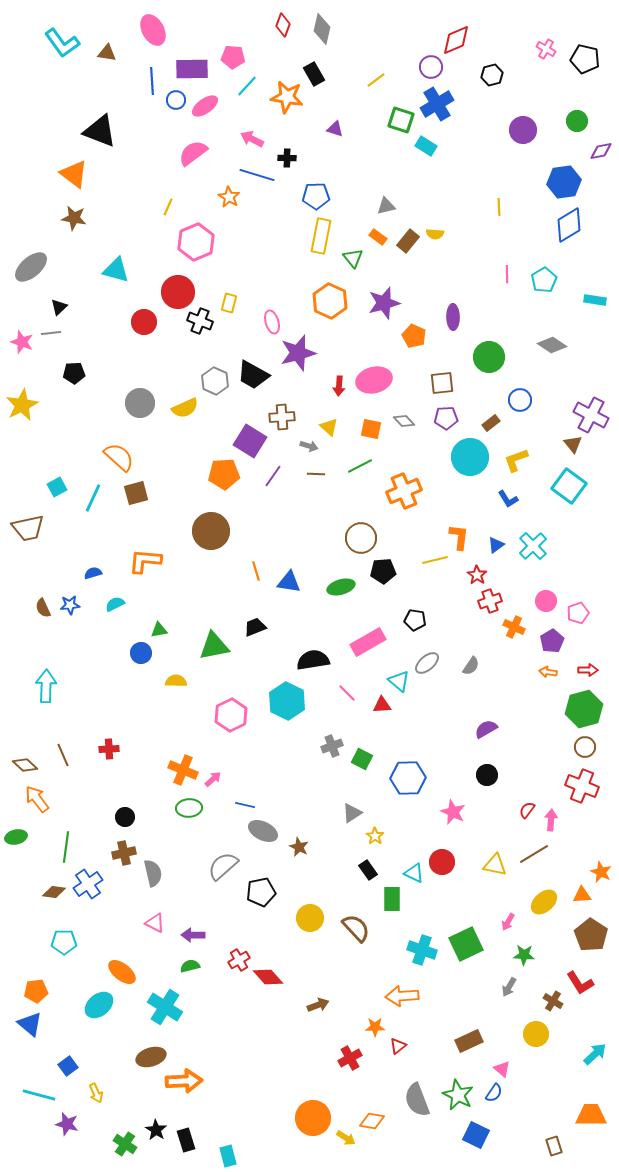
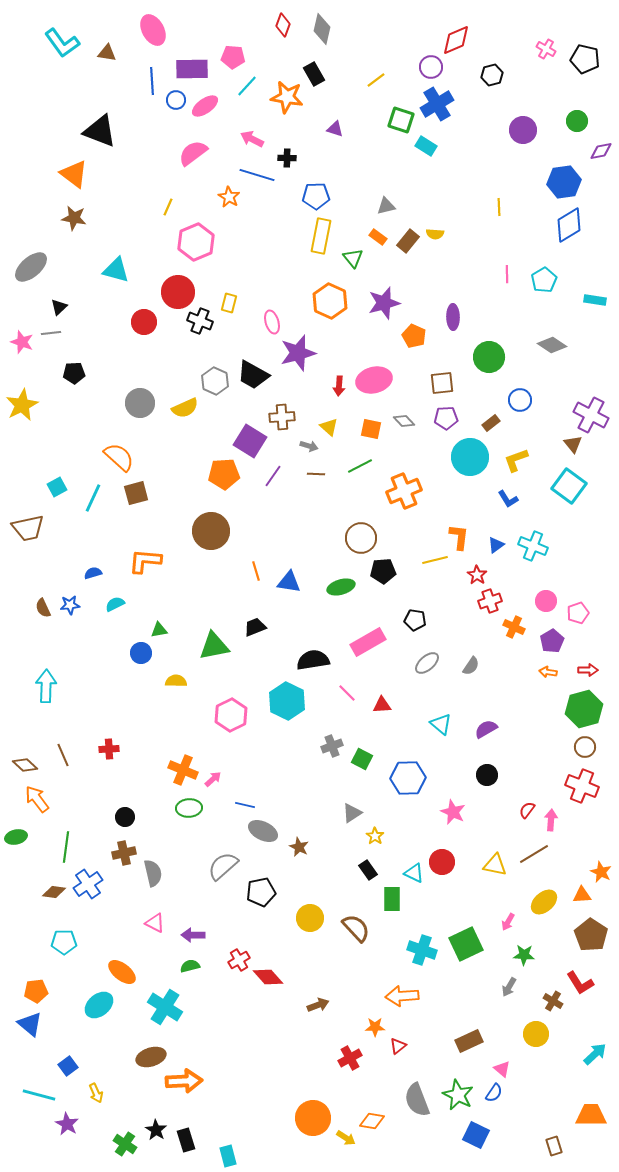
cyan cross at (533, 546): rotated 24 degrees counterclockwise
cyan triangle at (399, 681): moved 42 px right, 43 px down
purple star at (67, 1124): rotated 15 degrees clockwise
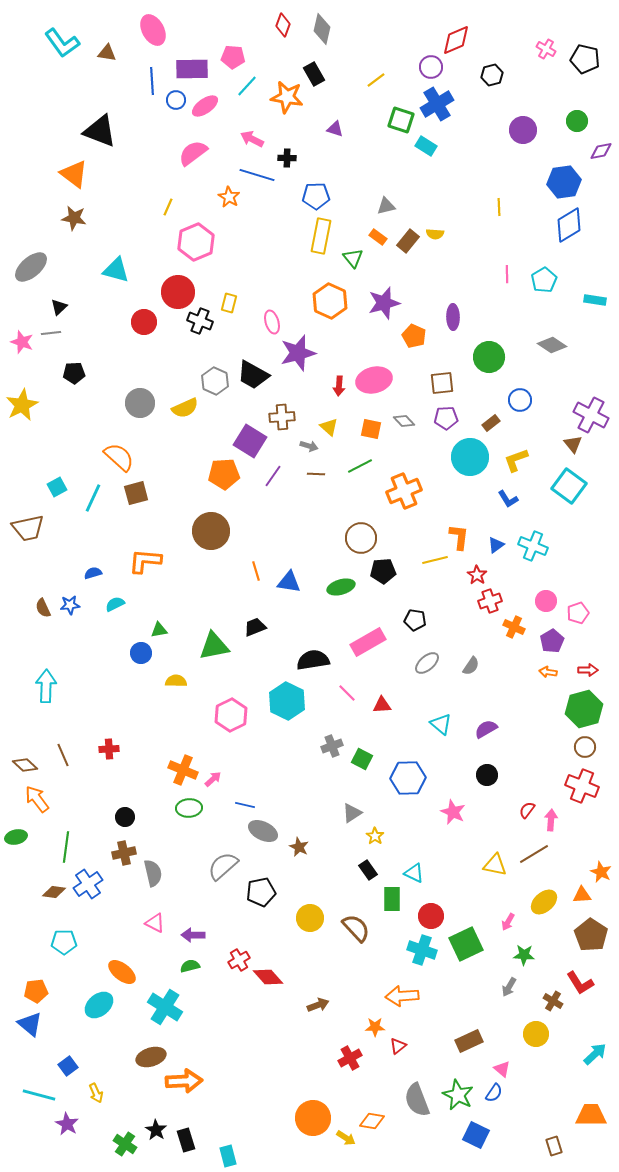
red circle at (442, 862): moved 11 px left, 54 px down
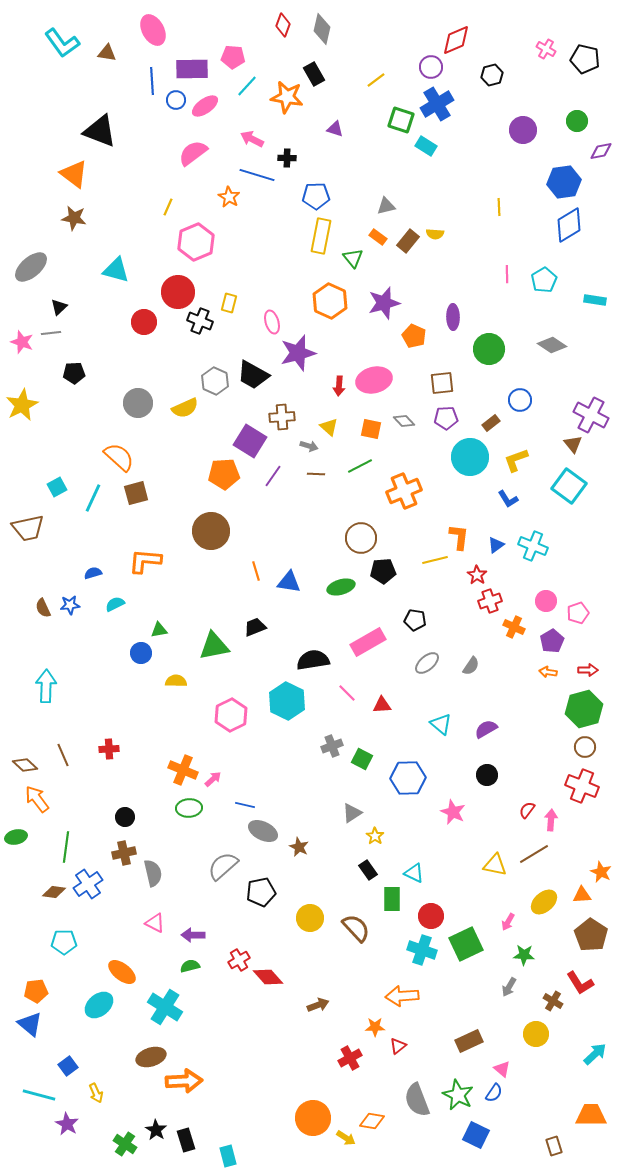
green circle at (489, 357): moved 8 px up
gray circle at (140, 403): moved 2 px left
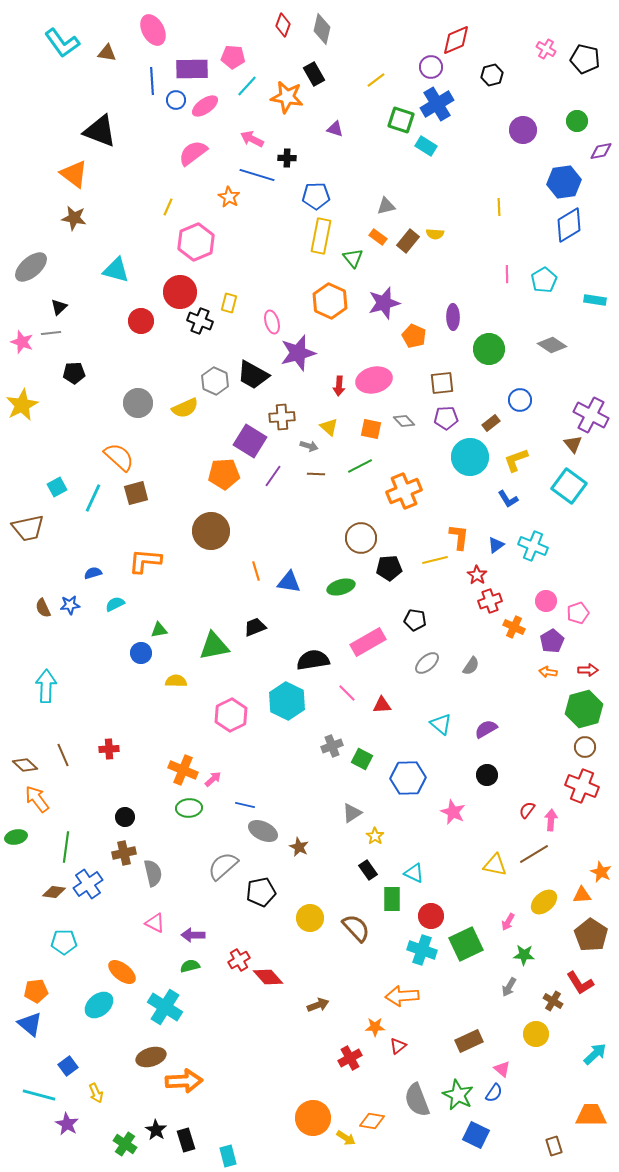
red circle at (178, 292): moved 2 px right
red circle at (144, 322): moved 3 px left, 1 px up
black pentagon at (383, 571): moved 6 px right, 3 px up
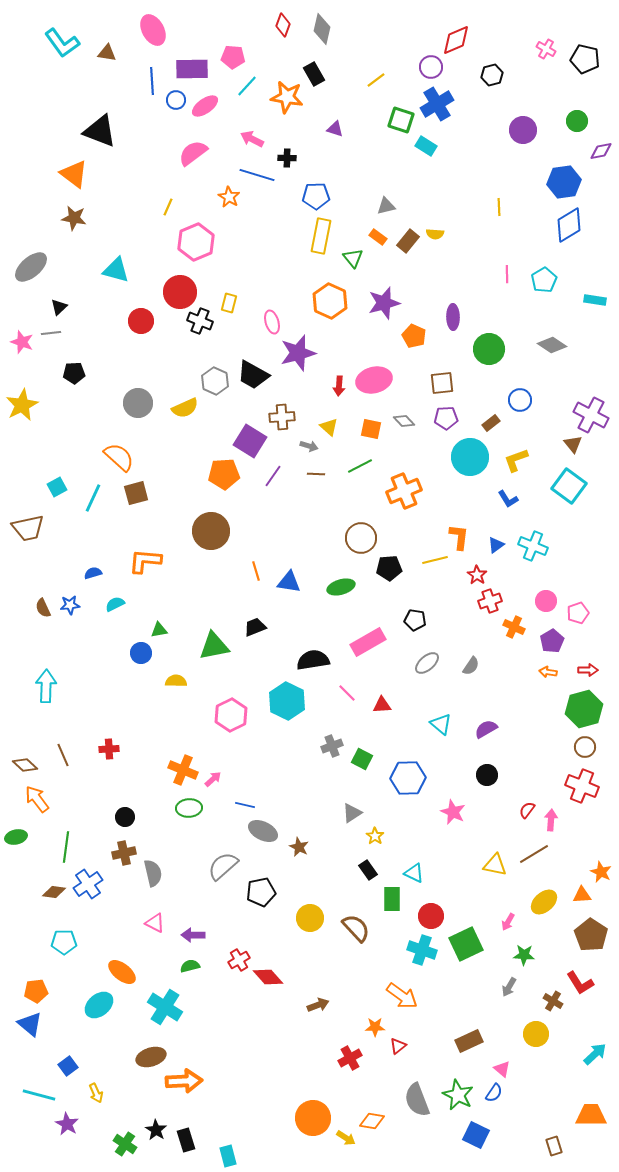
orange arrow at (402, 996): rotated 140 degrees counterclockwise
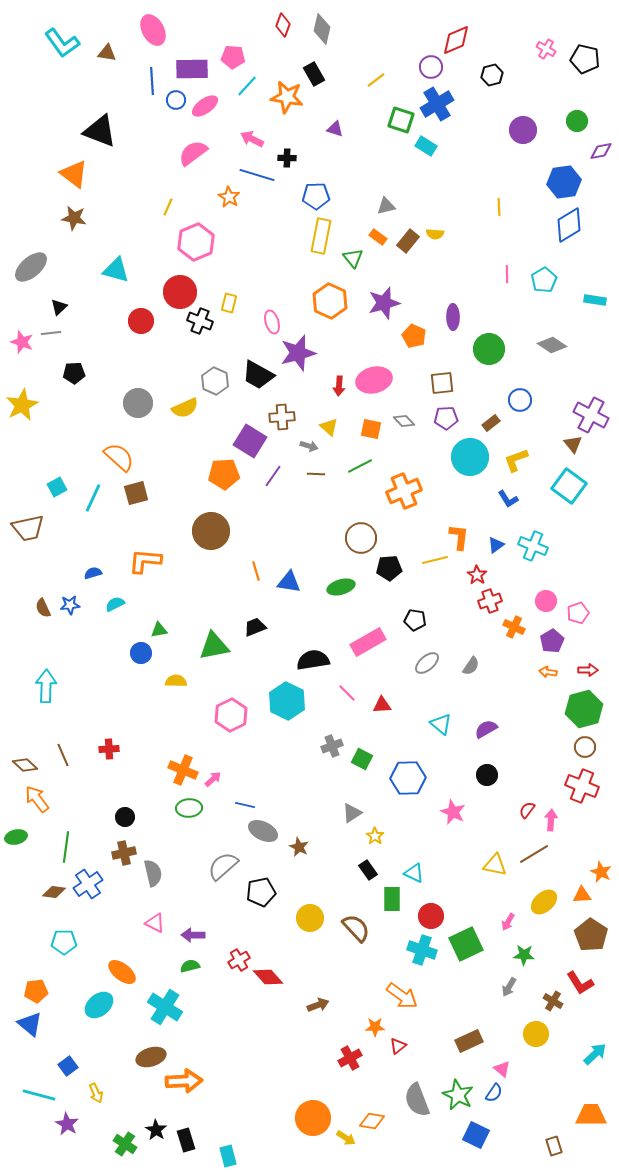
black trapezoid at (253, 375): moved 5 px right
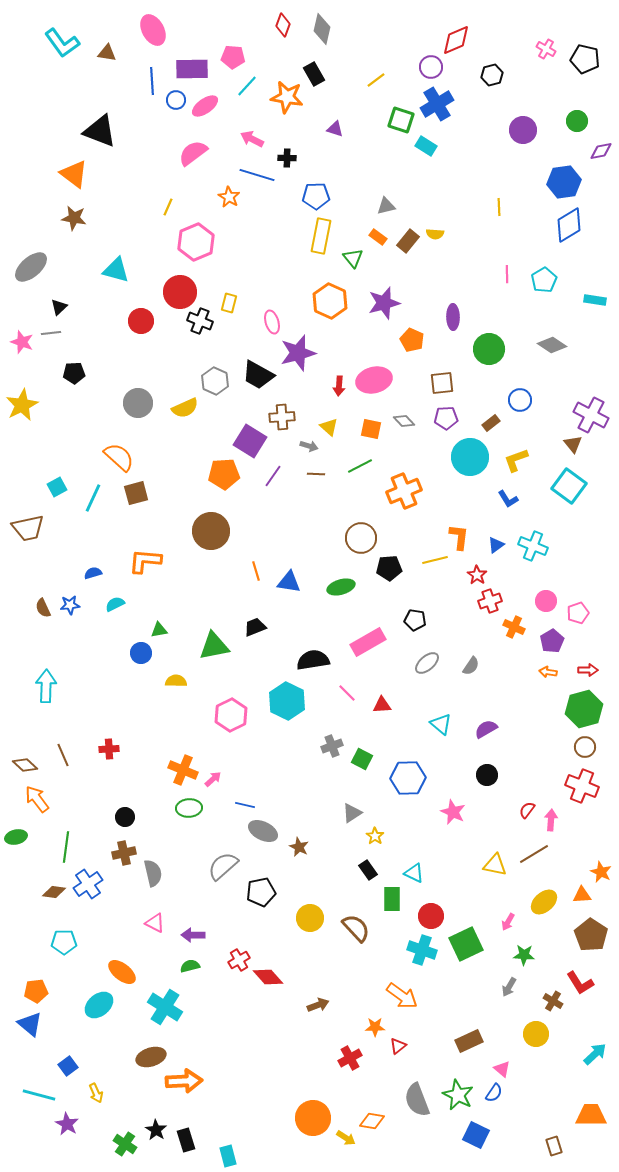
orange pentagon at (414, 336): moved 2 px left, 4 px down
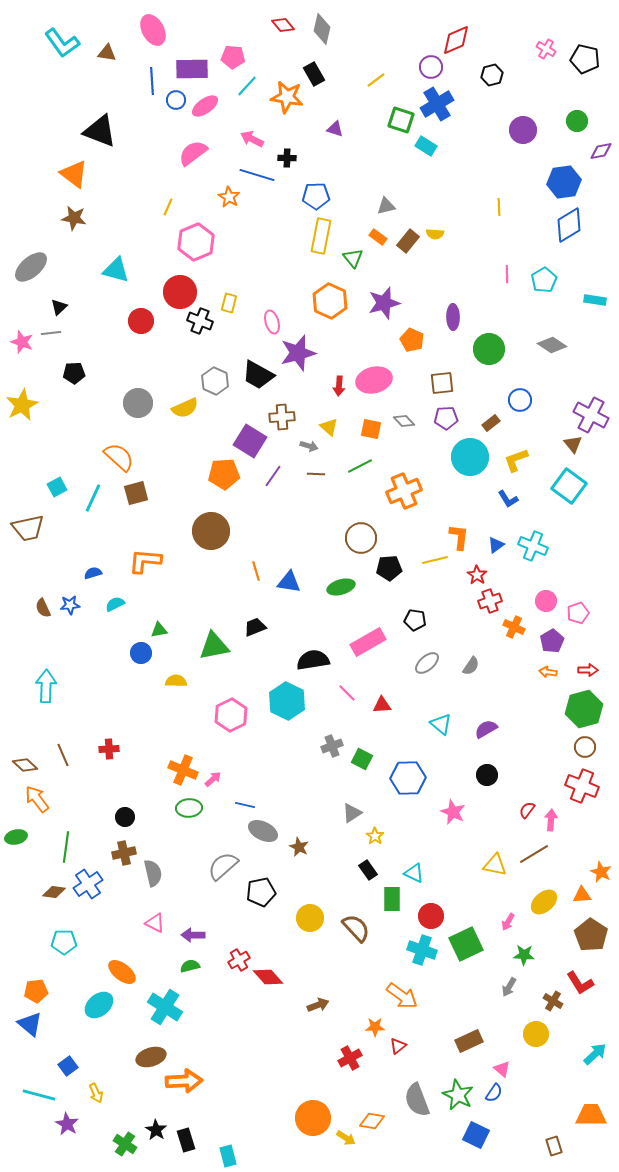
red diamond at (283, 25): rotated 60 degrees counterclockwise
